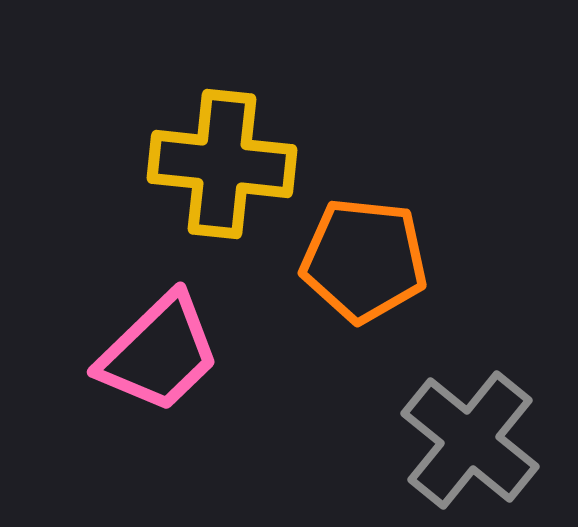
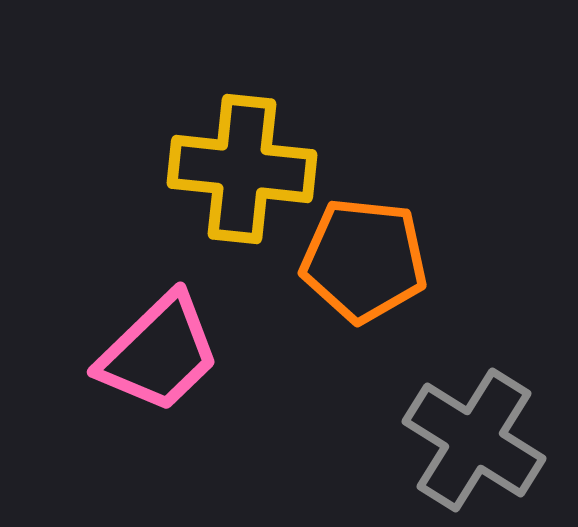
yellow cross: moved 20 px right, 5 px down
gray cross: moved 4 px right; rotated 7 degrees counterclockwise
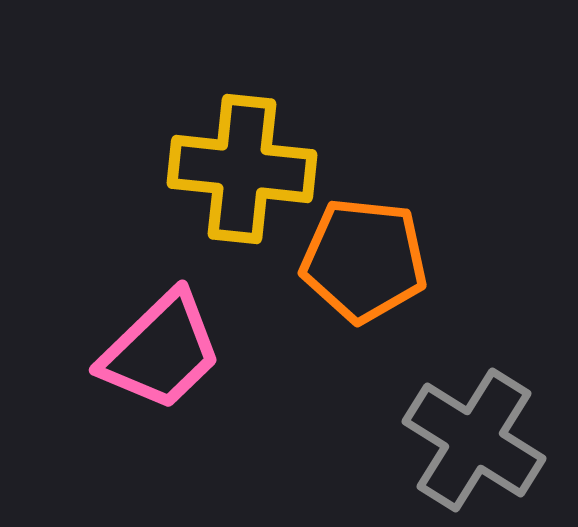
pink trapezoid: moved 2 px right, 2 px up
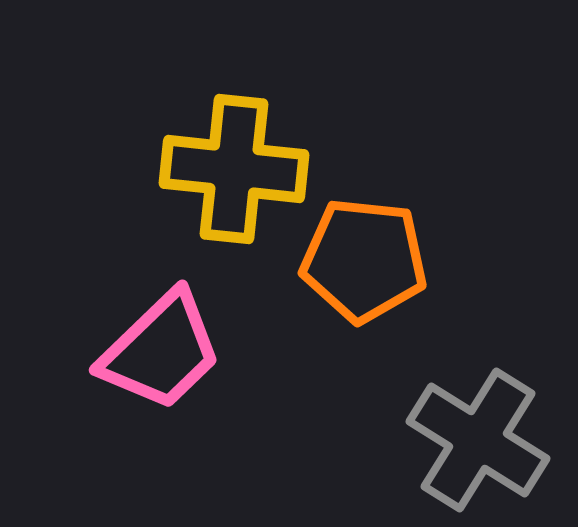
yellow cross: moved 8 px left
gray cross: moved 4 px right
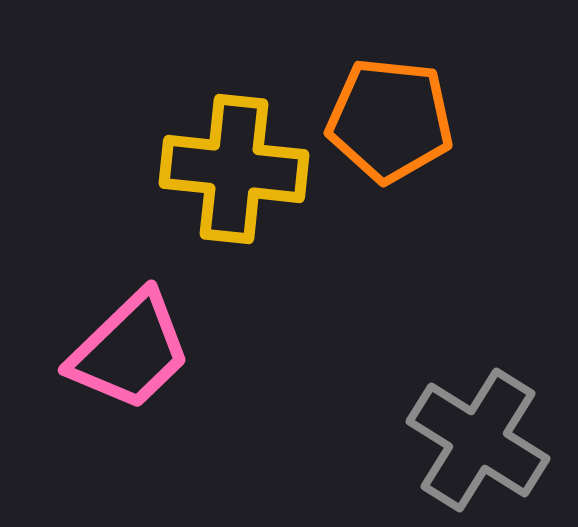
orange pentagon: moved 26 px right, 140 px up
pink trapezoid: moved 31 px left
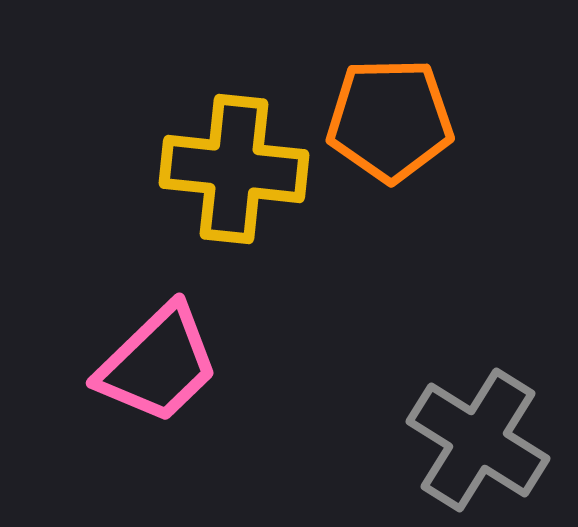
orange pentagon: rotated 7 degrees counterclockwise
pink trapezoid: moved 28 px right, 13 px down
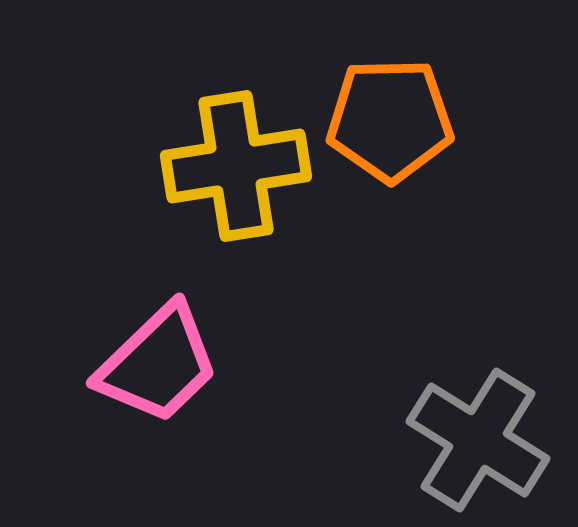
yellow cross: moved 2 px right, 3 px up; rotated 15 degrees counterclockwise
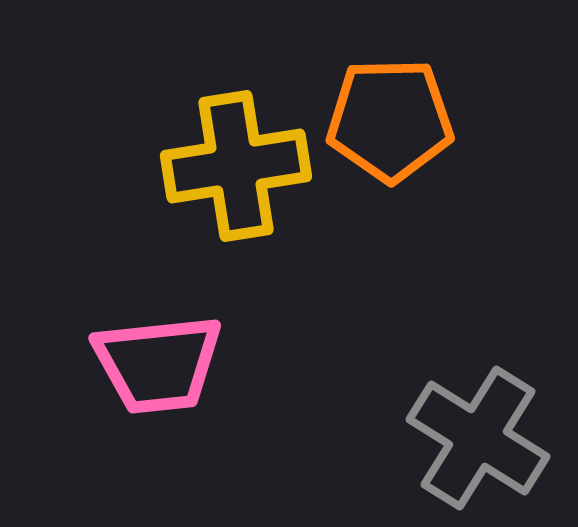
pink trapezoid: rotated 38 degrees clockwise
gray cross: moved 2 px up
